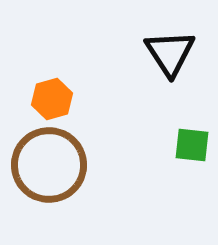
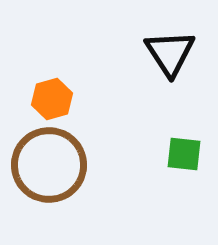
green square: moved 8 px left, 9 px down
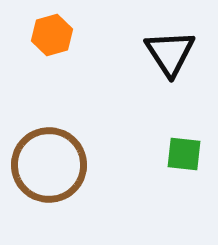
orange hexagon: moved 64 px up
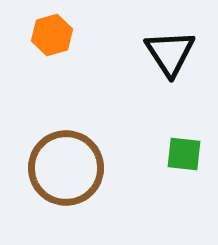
brown circle: moved 17 px right, 3 px down
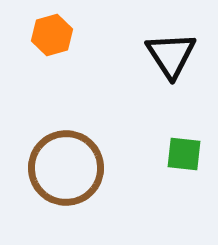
black triangle: moved 1 px right, 2 px down
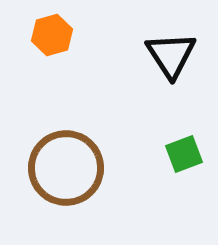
green square: rotated 27 degrees counterclockwise
